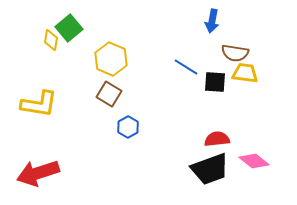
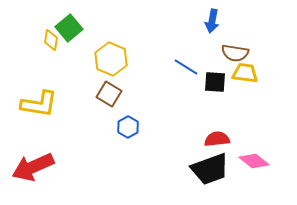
red arrow: moved 5 px left, 6 px up; rotated 6 degrees counterclockwise
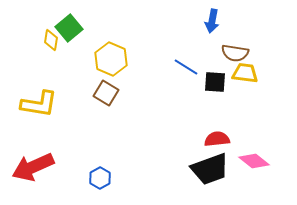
brown square: moved 3 px left, 1 px up
blue hexagon: moved 28 px left, 51 px down
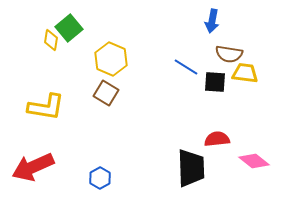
brown semicircle: moved 6 px left, 1 px down
yellow L-shape: moved 7 px right, 3 px down
black trapezoid: moved 19 px left, 1 px up; rotated 72 degrees counterclockwise
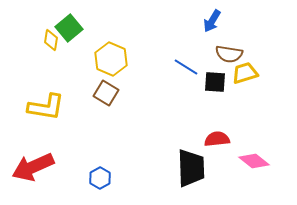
blue arrow: rotated 20 degrees clockwise
yellow trapezoid: rotated 24 degrees counterclockwise
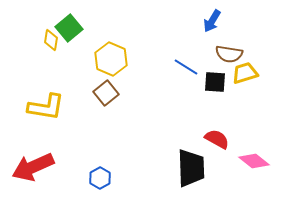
brown square: rotated 20 degrees clockwise
red semicircle: rotated 35 degrees clockwise
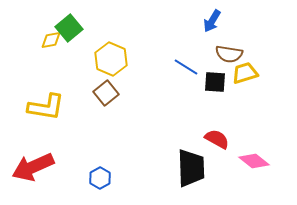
yellow diamond: rotated 70 degrees clockwise
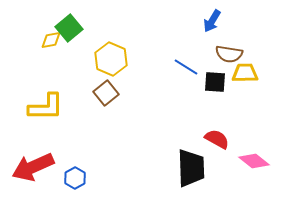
yellow trapezoid: rotated 16 degrees clockwise
yellow L-shape: rotated 9 degrees counterclockwise
blue hexagon: moved 25 px left
